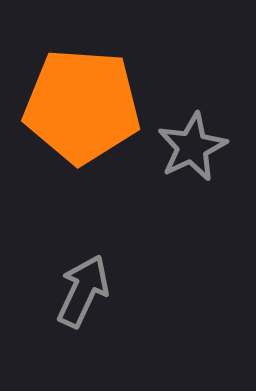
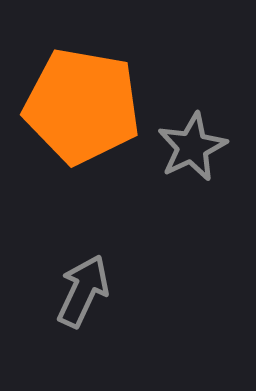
orange pentagon: rotated 6 degrees clockwise
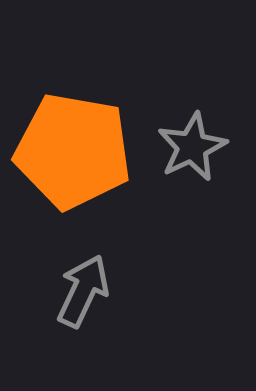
orange pentagon: moved 9 px left, 45 px down
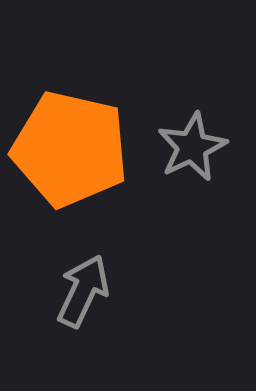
orange pentagon: moved 3 px left, 2 px up; rotated 3 degrees clockwise
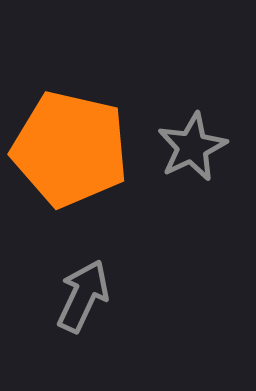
gray arrow: moved 5 px down
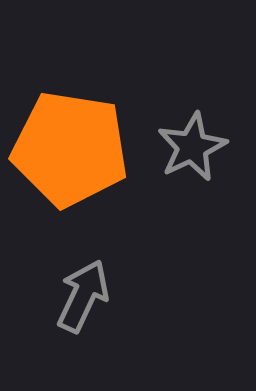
orange pentagon: rotated 4 degrees counterclockwise
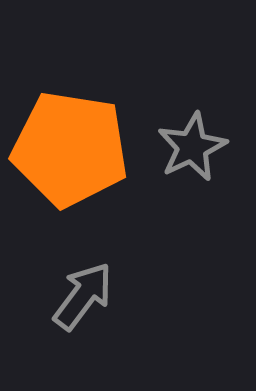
gray arrow: rotated 12 degrees clockwise
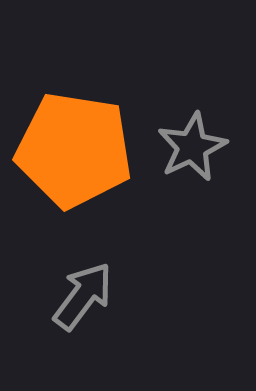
orange pentagon: moved 4 px right, 1 px down
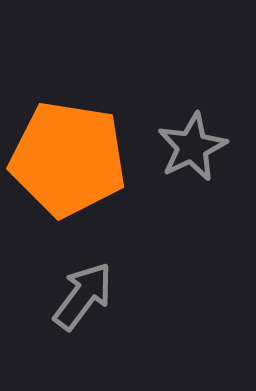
orange pentagon: moved 6 px left, 9 px down
